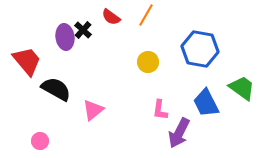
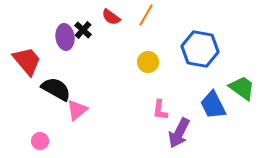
blue trapezoid: moved 7 px right, 2 px down
pink triangle: moved 16 px left
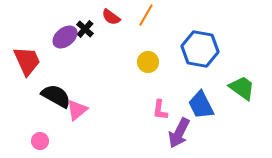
black cross: moved 2 px right, 1 px up
purple ellipse: rotated 60 degrees clockwise
red trapezoid: rotated 16 degrees clockwise
black semicircle: moved 7 px down
blue trapezoid: moved 12 px left
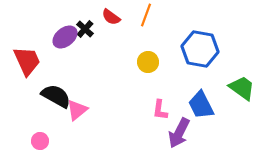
orange line: rotated 10 degrees counterclockwise
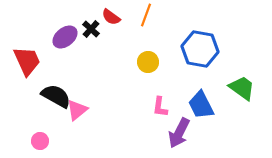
black cross: moved 6 px right
pink L-shape: moved 3 px up
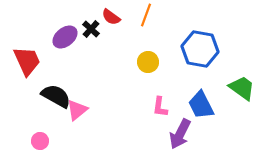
purple arrow: moved 1 px right, 1 px down
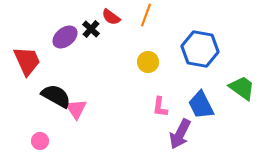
pink triangle: moved 1 px left, 1 px up; rotated 25 degrees counterclockwise
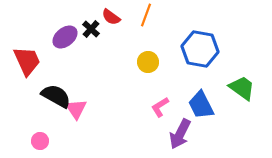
pink L-shape: rotated 50 degrees clockwise
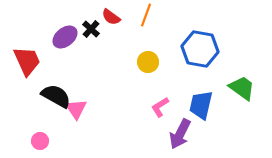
blue trapezoid: rotated 40 degrees clockwise
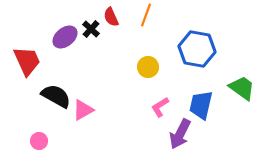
red semicircle: rotated 30 degrees clockwise
blue hexagon: moved 3 px left
yellow circle: moved 5 px down
pink triangle: moved 7 px right, 1 px down; rotated 35 degrees clockwise
pink circle: moved 1 px left
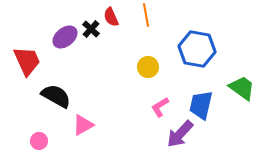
orange line: rotated 30 degrees counterclockwise
pink triangle: moved 15 px down
purple arrow: rotated 16 degrees clockwise
